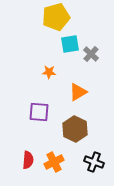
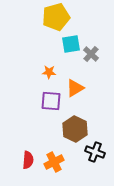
cyan square: moved 1 px right
orange triangle: moved 3 px left, 4 px up
purple square: moved 12 px right, 11 px up
black cross: moved 1 px right, 10 px up
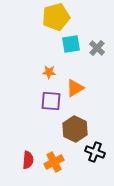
gray cross: moved 6 px right, 6 px up
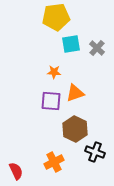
yellow pentagon: rotated 8 degrees clockwise
orange star: moved 5 px right
orange triangle: moved 5 px down; rotated 12 degrees clockwise
red semicircle: moved 12 px left, 11 px down; rotated 30 degrees counterclockwise
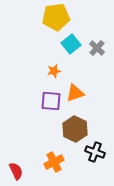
cyan square: rotated 30 degrees counterclockwise
orange star: moved 1 px up; rotated 16 degrees counterclockwise
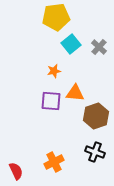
gray cross: moved 2 px right, 1 px up
orange triangle: rotated 24 degrees clockwise
brown hexagon: moved 21 px right, 13 px up; rotated 15 degrees clockwise
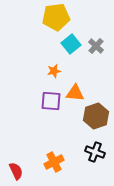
gray cross: moved 3 px left, 1 px up
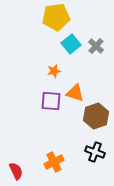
orange triangle: rotated 12 degrees clockwise
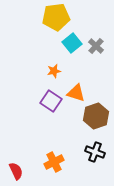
cyan square: moved 1 px right, 1 px up
orange triangle: moved 1 px right
purple square: rotated 30 degrees clockwise
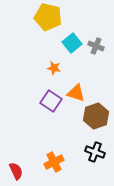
yellow pentagon: moved 8 px left; rotated 20 degrees clockwise
gray cross: rotated 21 degrees counterclockwise
orange star: moved 3 px up; rotated 24 degrees clockwise
